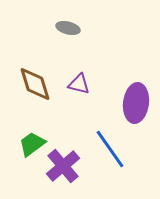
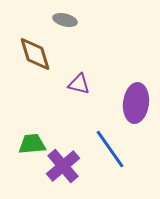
gray ellipse: moved 3 px left, 8 px up
brown diamond: moved 30 px up
green trapezoid: rotated 32 degrees clockwise
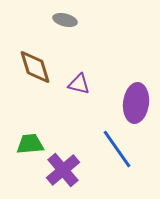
brown diamond: moved 13 px down
green trapezoid: moved 2 px left
blue line: moved 7 px right
purple cross: moved 4 px down
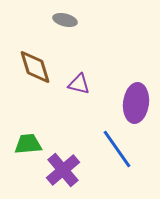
green trapezoid: moved 2 px left
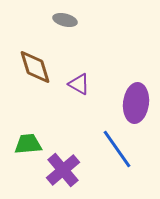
purple triangle: rotated 15 degrees clockwise
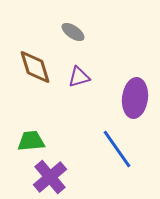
gray ellipse: moved 8 px right, 12 px down; rotated 20 degrees clockwise
purple triangle: moved 7 px up; rotated 45 degrees counterclockwise
purple ellipse: moved 1 px left, 5 px up
green trapezoid: moved 3 px right, 3 px up
purple cross: moved 13 px left, 7 px down
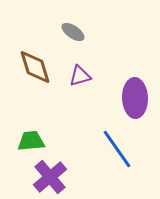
purple triangle: moved 1 px right, 1 px up
purple ellipse: rotated 9 degrees counterclockwise
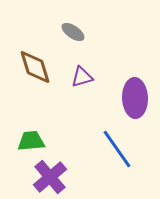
purple triangle: moved 2 px right, 1 px down
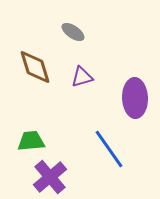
blue line: moved 8 px left
